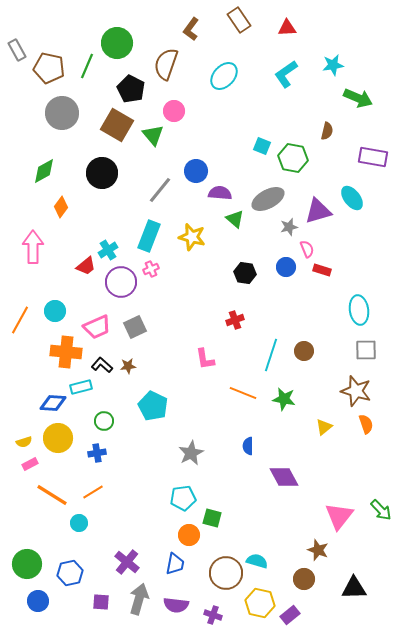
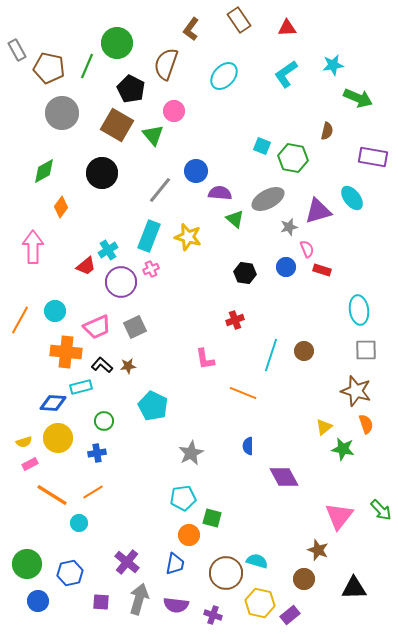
yellow star at (192, 237): moved 4 px left
green star at (284, 399): moved 59 px right, 50 px down
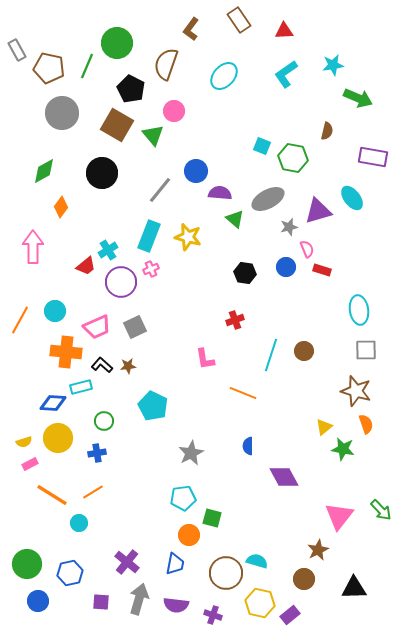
red triangle at (287, 28): moved 3 px left, 3 px down
brown star at (318, 550): rotated 25 degrees clockwise
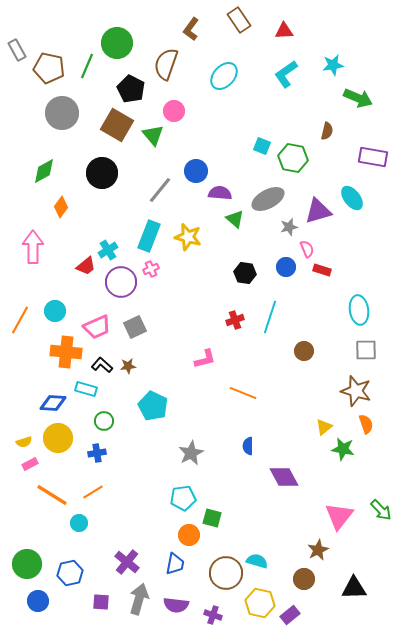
cyan line at (271, 355): moved 1 px left, 38 px up
pink L-shape at (205, 359): rotated 95 degrees counterclockwise
cyan rectangle at (81, 387): moved 5 px right, 2 px down; rotated 30 degrees clockwise
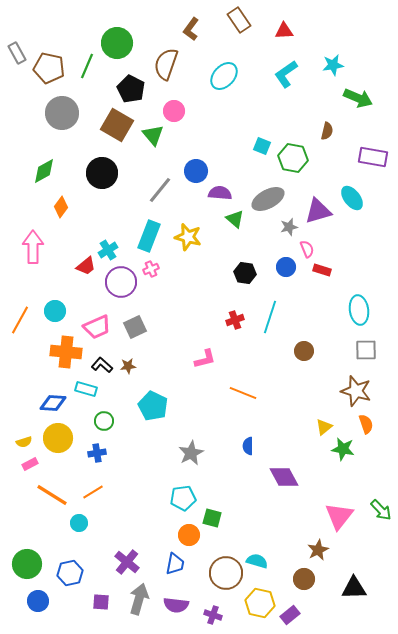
gray rectangle at (17, 50): moved 3 px down
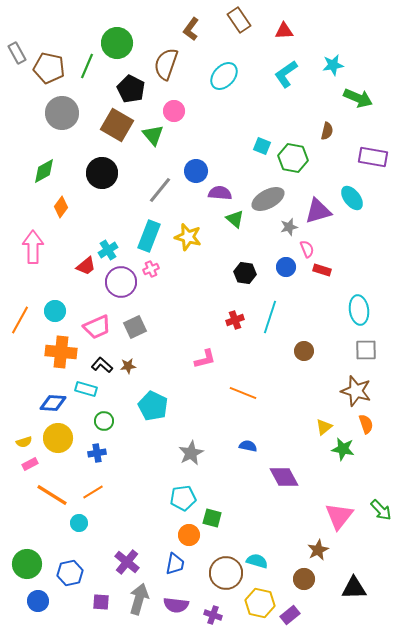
orange cross at (66, 352): moved 5 px left
blue semicircle at (248, 446): rotated 102 degrees clockwise
